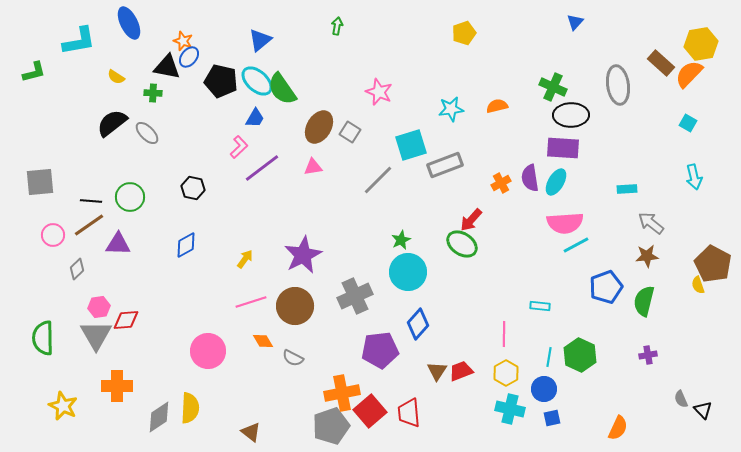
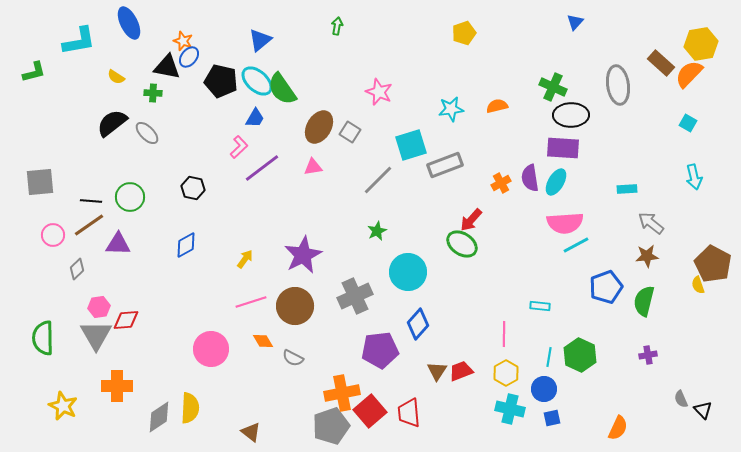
green star at (401, 240): moved 24 px left, 9 px up
pink circle at (208, 351): moved 3 px right, 2 px up
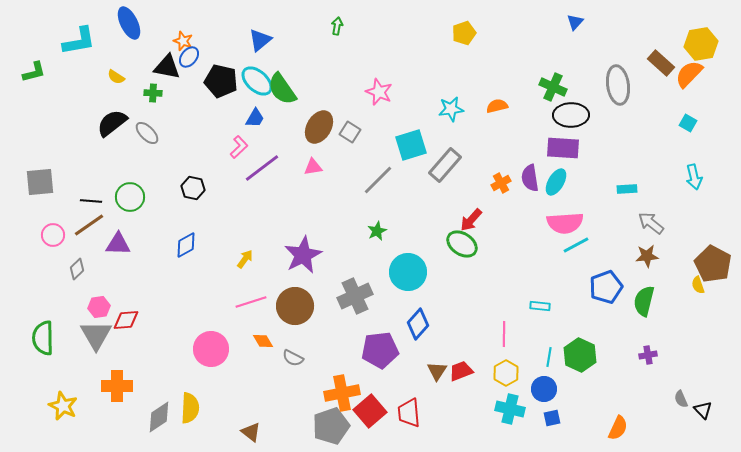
gray rectangle at (445, 165): rotated 28 degrees counterclockwise
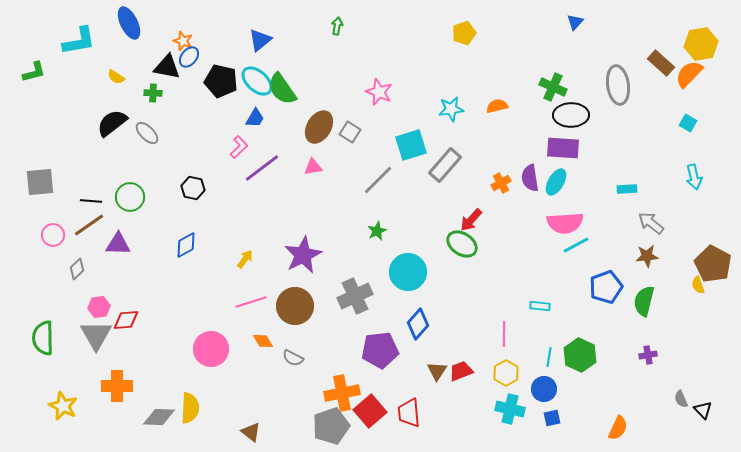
gray diamond at (159, 417): rotated 36 degrees clockwise
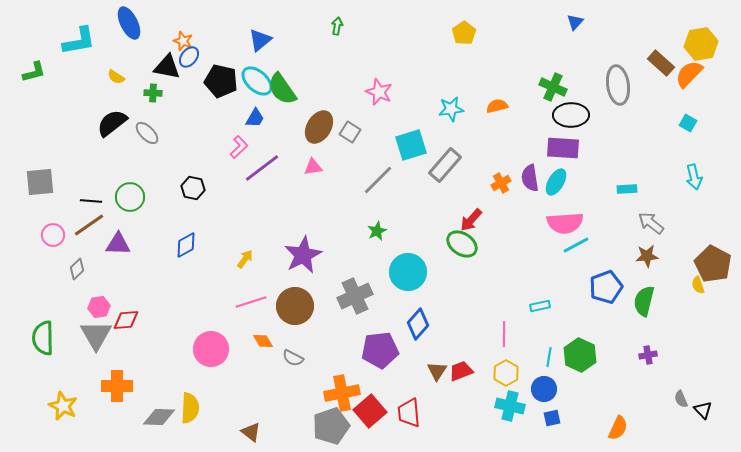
yellow pentagon at (464, 33): rotated 15 degrees counterclockwise
cyan rectangle at (540, 306): rotated 18 degrees counterclockwise
cyan cross at (510, 409): moved 3 px up
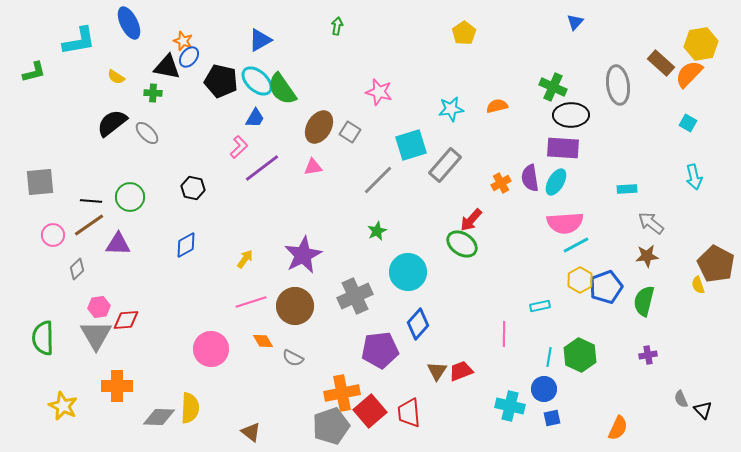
blue triangle at (260, 40): rotated 10 degrees clockwise
pink star at (379, 92): rotated 8 degrees counterclockwise
brown pentagon at (713, 264): moved 3 px right
yellow hexagon at (506, 373): moved 74 px right, 93 px up
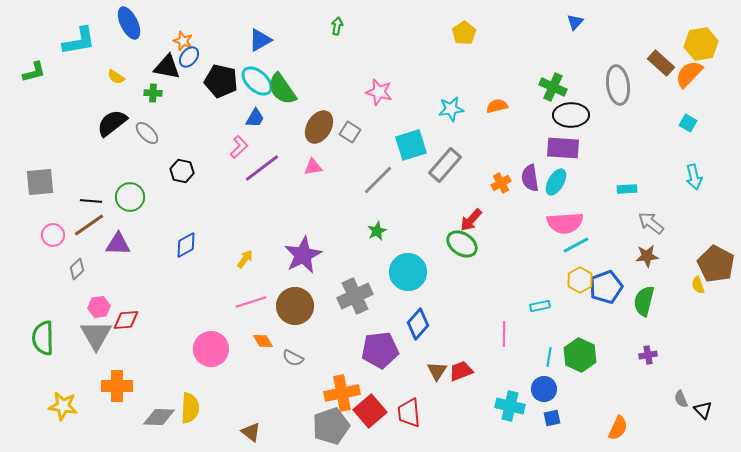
black hexagon at (193, 188): moved 11 px left, 17 px up
yellow star at (63, 406): rotated 16 degrees counterclockwise
